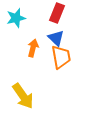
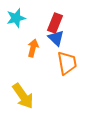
red rectangle: moved 2 px left, 10 px down
orange trapezoid: moved 6 px right, 6 px down
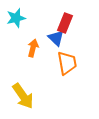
red rectangle: moved 10 px right
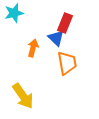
cyan star: moved 2 px left, 5 px up
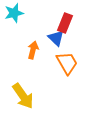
orange arrow: moved 2 px down
orange trapezoid: rotated 20 degrees counterclockwise
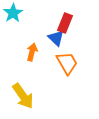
cyan star: moved 1 px left; rotated 18 degrees counterclockwise
orange arrow: moved 1 px left, 2 px down
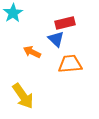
red rectangle: rotated 54 degrees clockwise
blue triangle: moved 1 px down
orange arrow: rotated 78 degrees counterclockwise
orange trapezoid: moved 3 px right, 1 px down; rotated 65 degrees counterclockwise
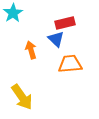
orange arrow: moved 1 px left, 2 px up; rotated 48 degrees clockwise
yellow arrow: moved 1 px left, 1 px down
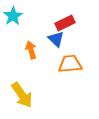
cyan star: moved 3 px down
red rectangle: rotated 12 degrees counterclockwise
yellow arrow: moved 2 px up
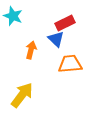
cyan star: rotated 18 degrees counterclockwise
orange arrow: rotated 30 degrees clockwise
yellow arrow: rotated 108 degrees counterclockwise
